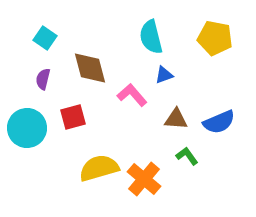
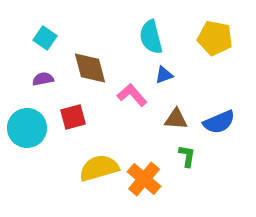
purple semicircle: rotated 65 degrees clockwise
green L-shape: rotated 45 degrees clockwise
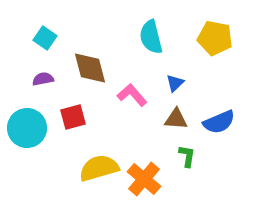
blue triangle: moved 11 px right, 8 px down; rotated 24 degrees counterclockwise
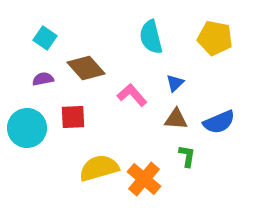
brown diamond: moved 4 px left; rotated 27 degrees counterclockwise
red square: rotated 12 degrees clockwise
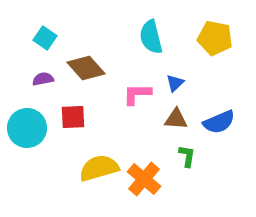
pink L-shape: moved 5 px right, 1 px up; rotated 48 degrees counterclockwise
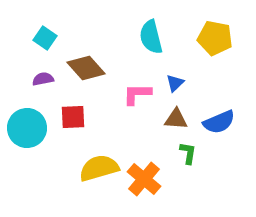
green L-shape: moved 1 px right, 3 px up
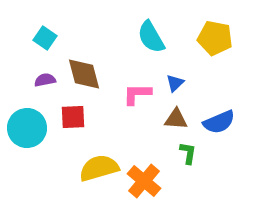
cyan semicircle: rotated 16 degrees counterclockwise
brown diamond: moved 2 px left, 6 px down; rotated 27 degrees clockwise
purple semicircle: moved 2 px right, 1 px down
orange cross: moved 2 px down
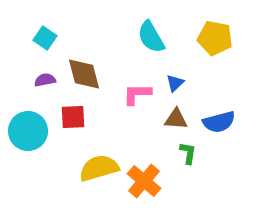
blue semicircle: rotated 8 degrees clockwise
cyan circle: moved 1 px right, 3 px down
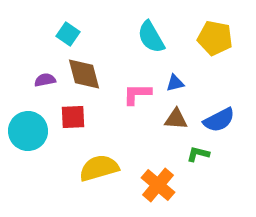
cyan square: moved 23 px right, 4 px up
blue triangle: rotated 30 degrees clockwise
blue semicircle: moved 2 px up; rotated 12 degrees counterclockwise
green L-shape: moved 10 px right, 1 px down; rotated 85 degrees counterclockwise
orange cross: moved 14 px right, 4 px down
